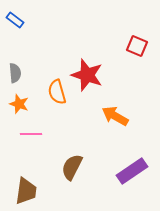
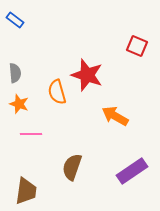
brown semicircle: rotated 8 degrees counterclockwise
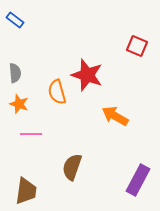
purple rectangle: moved 6 px right, 9 px down; rotated 28 degrees counterclockwise
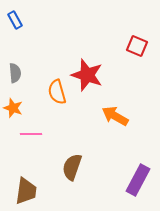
blue rectangle: rotated 24 degrees clockwise
orange star: moved 6 px left, 4 px down
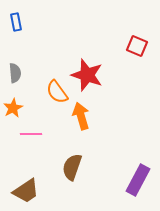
blue rectangle: moved 1 px right, 2 px down; rotated 18 degrees clockwise
orange semicircle: rotated 20 degrees counterclockwise
orange star: rotated 24 degrees clockwise
orange arrow: moved 34 px left; rotated 44 degrees clockwise
brown trapezoid: rotated 48 degrees clockwise
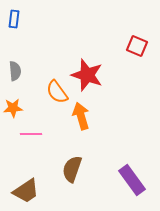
blue rectangle: moved 2 px left, 3 px up; rotated 18 degrees clockwise
gray semicircle: moved 2 px up
orange star: rotated 24 degrees clockwise
brown semicircle: moved 2 px down
purple rectangle: moved 6 px left; rotated 64 degrees counterclockwise
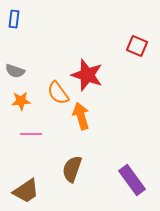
gray semicircle: rotated 114 degrees clockwise
orange semicircle: moved 1 px right, 1 px down
orange star: moved 8 px right, 7 px up
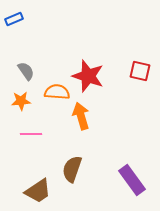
blue rectangle: rotated 60 degrees clockwise
red square: moved 3 px right, 25 px down; rotated 10 degrees counterclockwise
gray semicircle: moved 11 px right; rotated 144 degrees counterclockwise
red star: moved 1 px right, 1 px down
orange semicircle: moved 1 px left, 1 px up; rotated 130 degrees clockwise
brown trapezoid: moved 12 px right
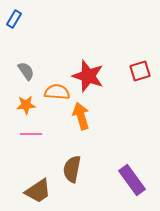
blue rectangle: rotated 36 degrees counterclockwise
red square: rotated 30 degrees counterclockwise
orange star: moved 5 px right, 4 px down
brown semicircle: rotated 8 degrees counterclockwise
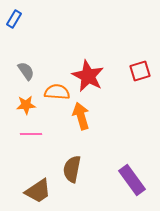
red star: rotated 8 degrees clockwise
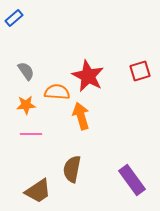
blue rectangle: moved 1 px up; rotated 18 degrees clockwise
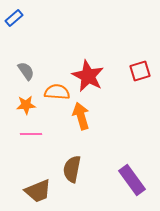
brown trapezoid: rotated 12 degrees clockwise
